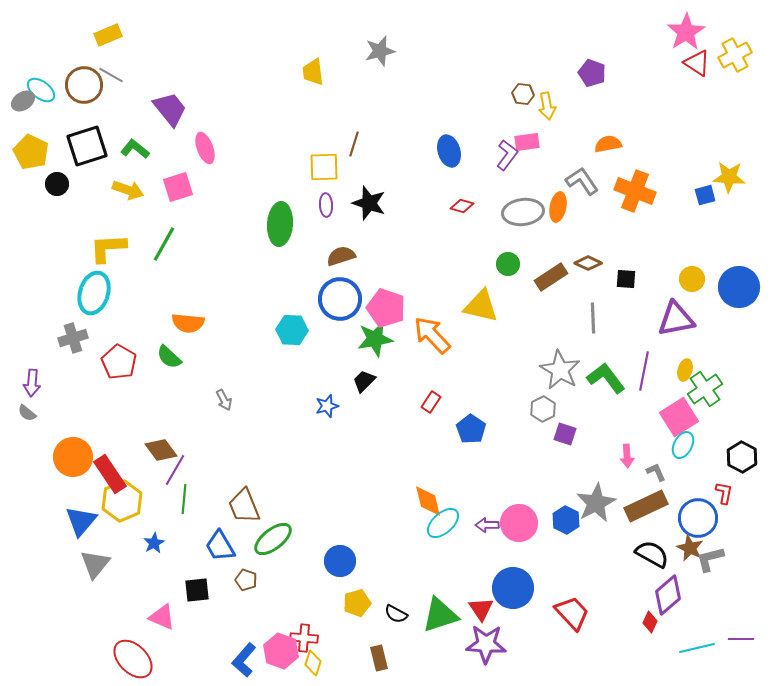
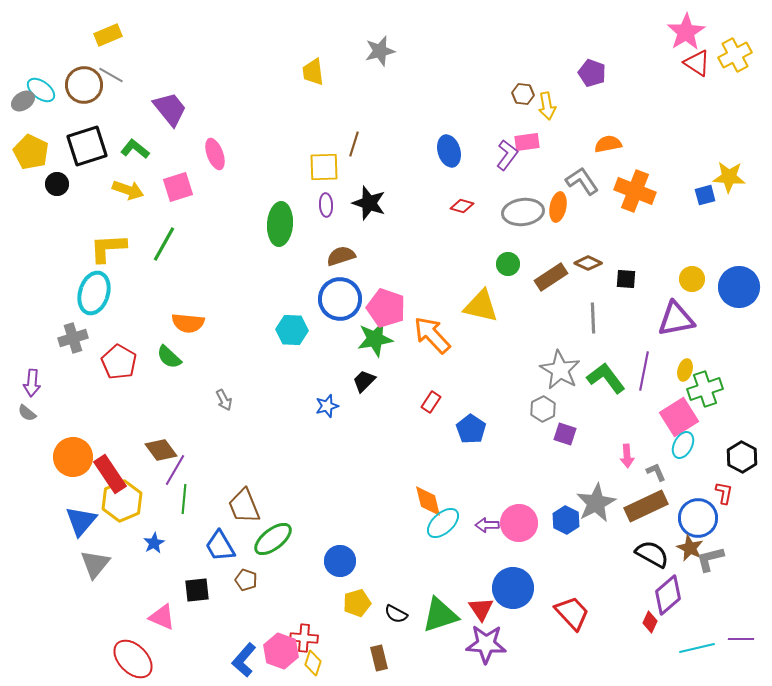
pink ellipse at (205, 148): moved 10 px right, 6 px down
green cross at (705, 389): rotated 16 degrees clockwise
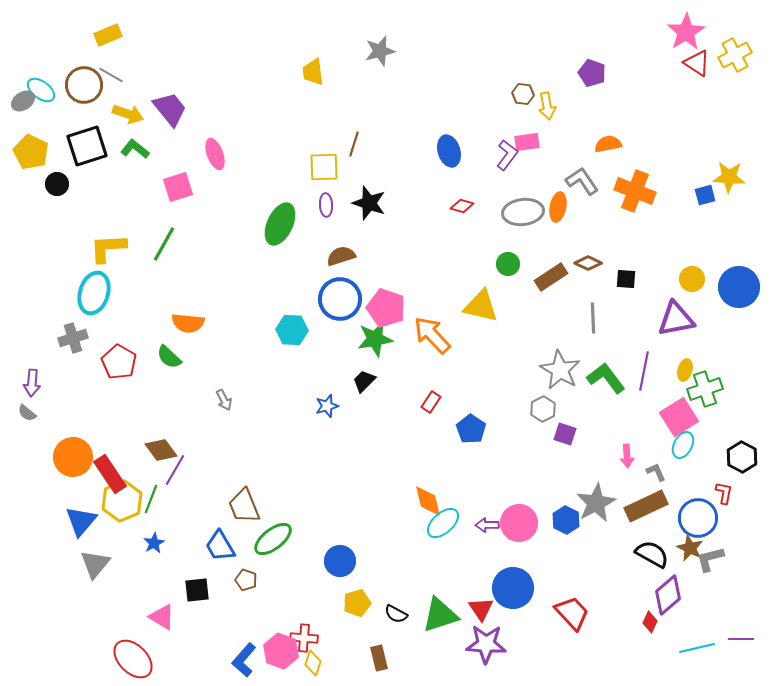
yellow arrow at (128, 190): moved 76 px up
green ellipse at (280, 224): rotated 21 degrees clockwise
green line at (184, 499): moved 33 px left; rotated 16 degrees clockwise
pink triangle at (162, 617): rotated 8 degrees clockwise
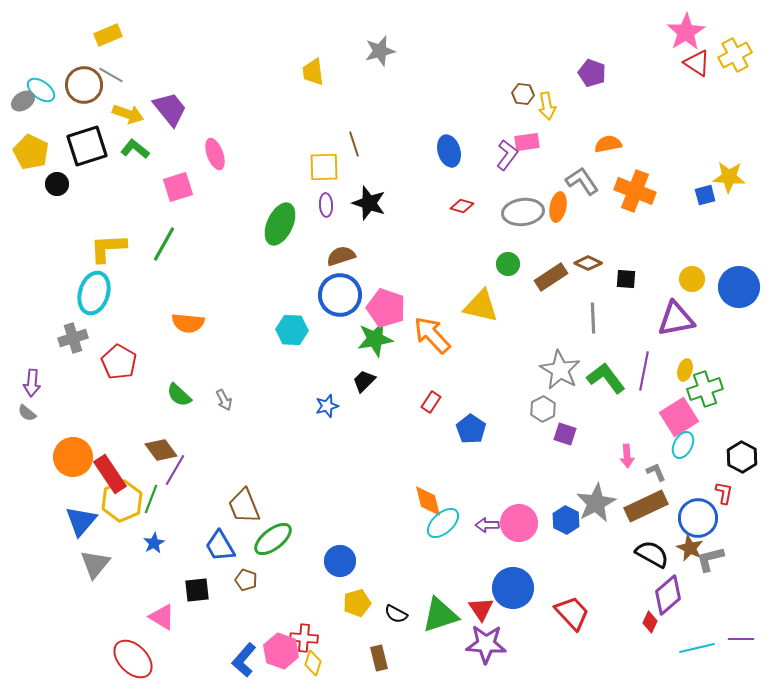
brown line at (354, 144): rotated 35 degrees counterclockwise
blue circle at (340, 299): moved 4 px up
green semicircle at (169, 357): moved 10 px right, 38 px down
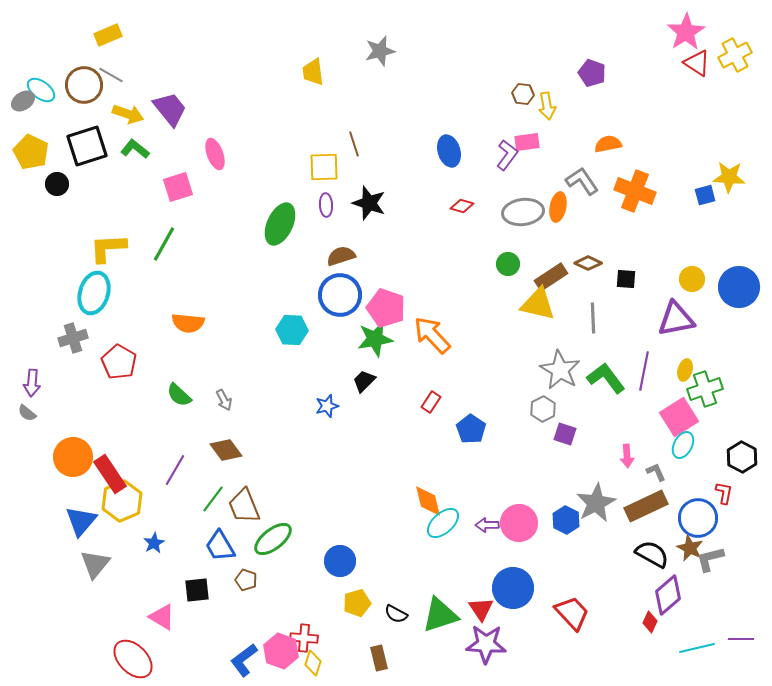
yellow triangle at (481, 306): moved 57 px right, 2 px up
brown diamond at (161, 450): moved 65 px right
green line at (151, 499): moved 62 px right; rotated 16 degrees clockwise
blue L-shape at (244, 660): rotated 12 degrees clockwise
